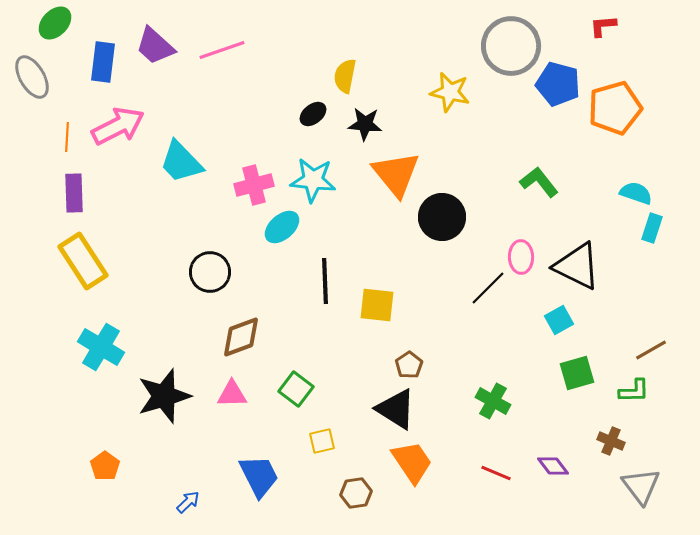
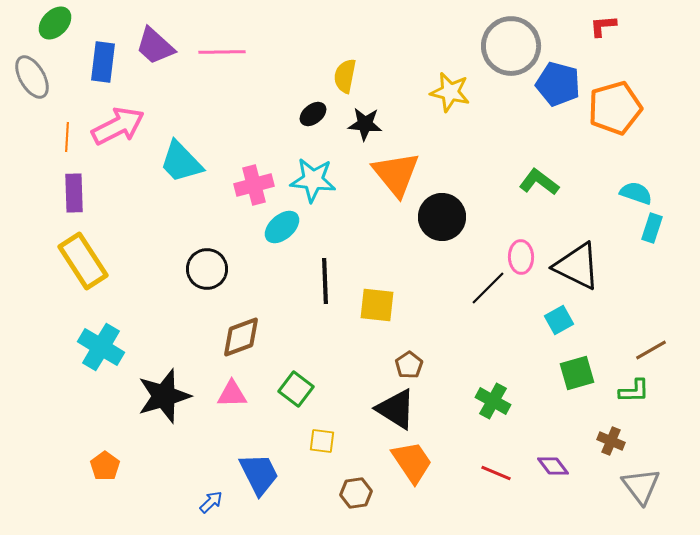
pink line at (222, 50): moved 2 px down; rotated 18 degrees clockwise
green L-shape at (539, 182): rotated 15 degrees counterclockwise
black circle at (210, 272): moved 3 px left, 3 px up
yellow square at (322, 441): rotated 20 degrees clockwise
blue trapezoid at (259, 476): moved 2 px up
blue arrow at (188, 502): moved 23 px right
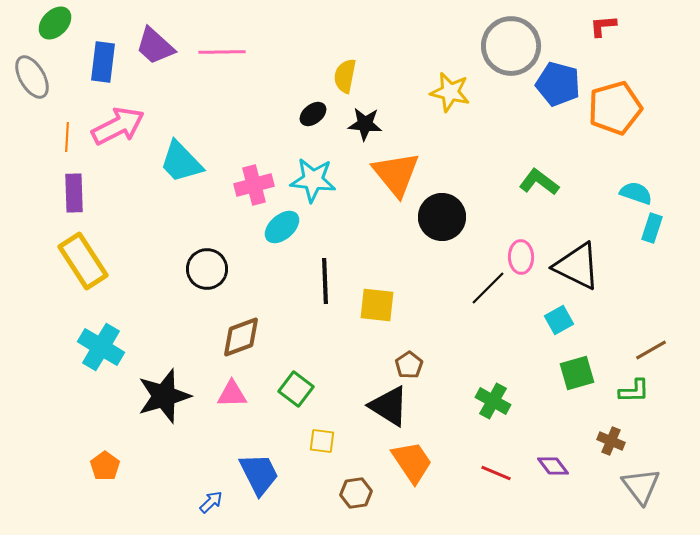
black triangle at (396, 409): moved 7 px left, 3 px up
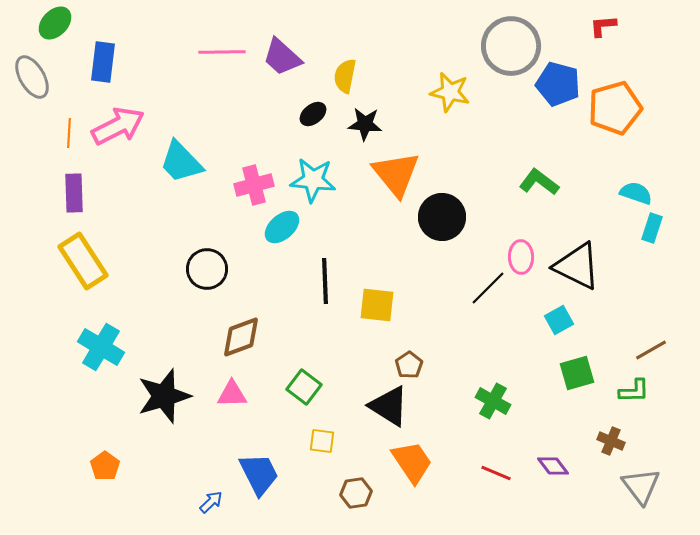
purple trapezoid at (155, 46): moved 127 px right, 11 px down
orange line at (67, 137): moved 2 px right, 4 px up
green square at (296, 389): moved 8 px right, 2 px up
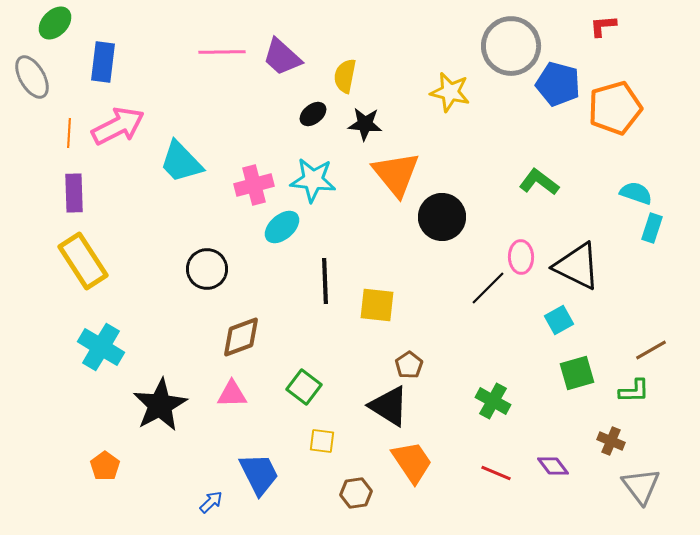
black star at (164, 396): moved 4 px left, 9 px down; rotated 12 degrees counterclockwise
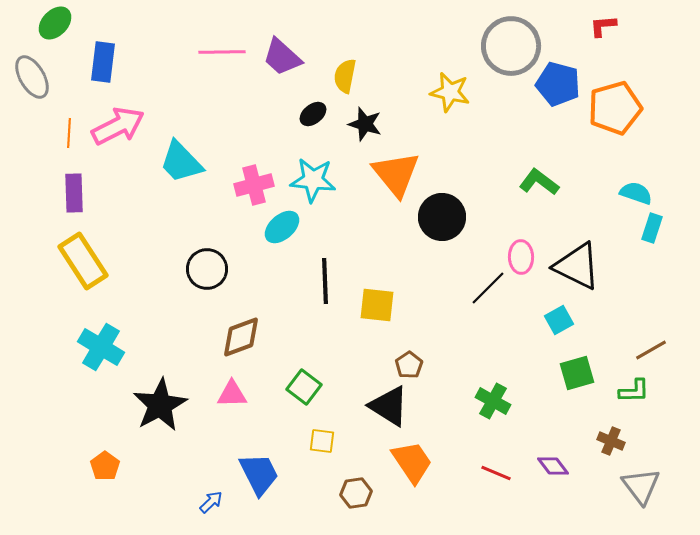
black star at (365, 124): rotated 12 degrees clockwise
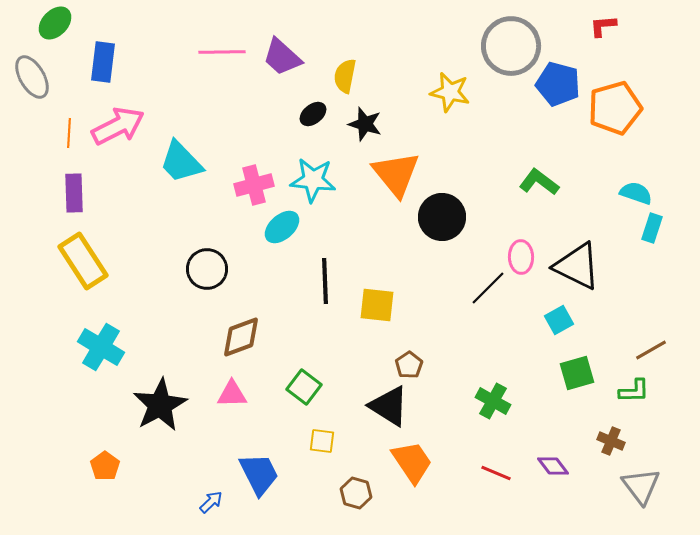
brown hexagon at (356, 493): rotated 24 degrees clockwise
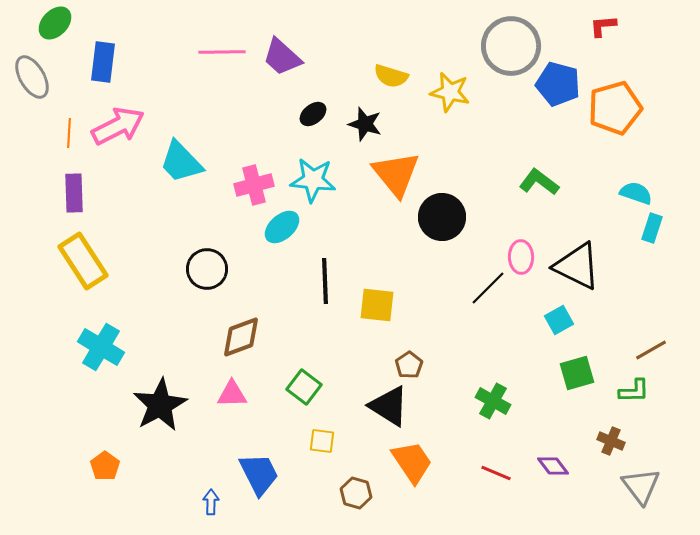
yellow semicircle at (345, 76): moved 46 px right; rotated 84 degrees counterclockwise
blue arrow at (211, 502): rotated 45 degrees counterclockwise
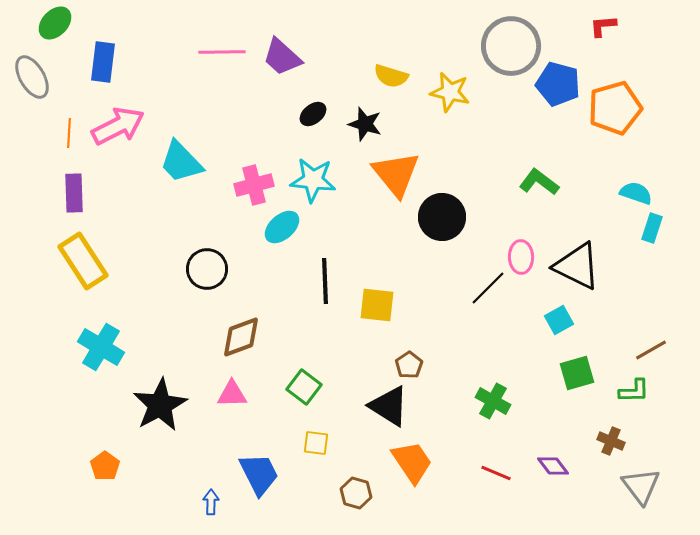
yellow square at (322, 441): moved 6 px left, 2 px down
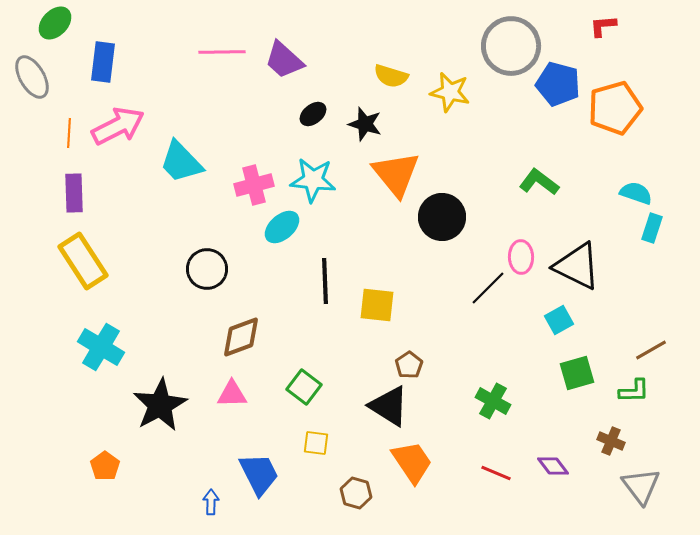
purple trapezoid at (282, 57): moved 2 px right, 3 px down
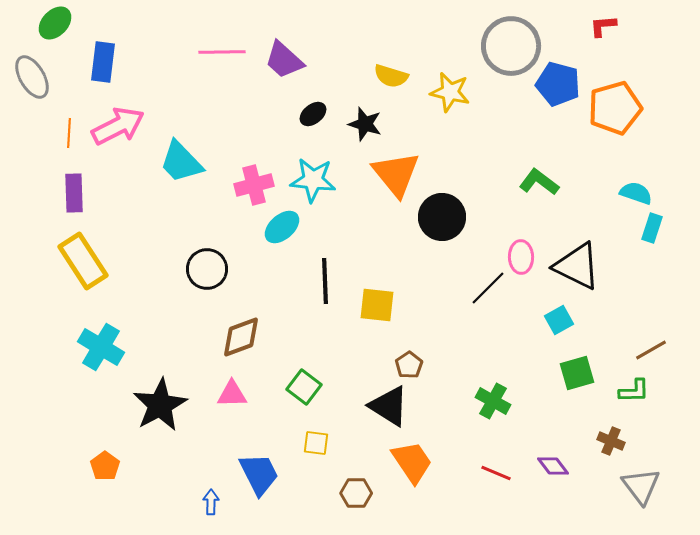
brown hexagon at (356, 493): rotated 16 degrees counterclockwise
